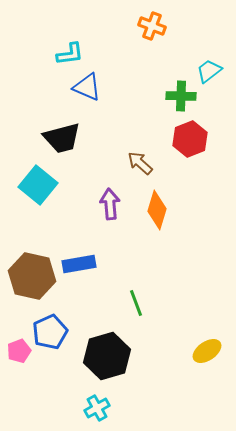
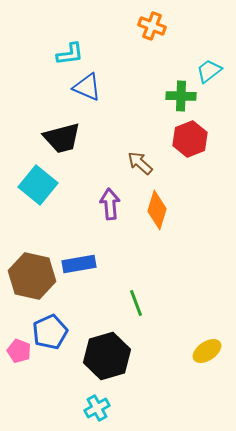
pink pentagon: rotated 30 degrees counterclockwise
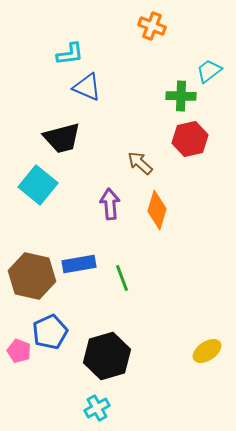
red hexagon: rotated 8 degrees clockwise
green line: moved 14 px left, 25 px up
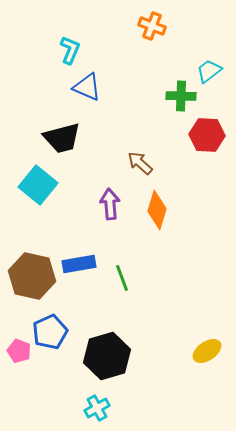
cyan L-shape: moved 4 px up; rotated 60 degrees counterclockwise
red hexagon: moved 17 px right, 4 px up; rotated 16 degrees clockwise
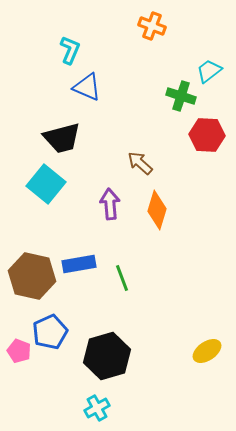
green cross: rotated 16 degrees clockwise
cyan square: moved 8 px right, 1 px up
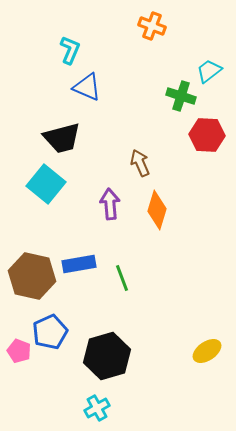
brown arrow: rotated 24 degrees clockwise
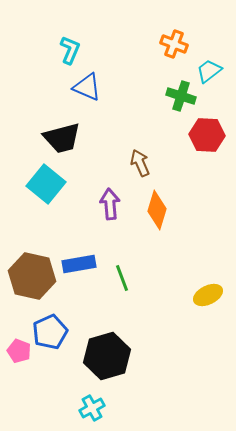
orange cross: moved 22 px right, 18 px down
yellow ellipse: moved 1 px right, 56 px up; rotated 8 degrees clockwise
cyan cross: moved 5 px left
